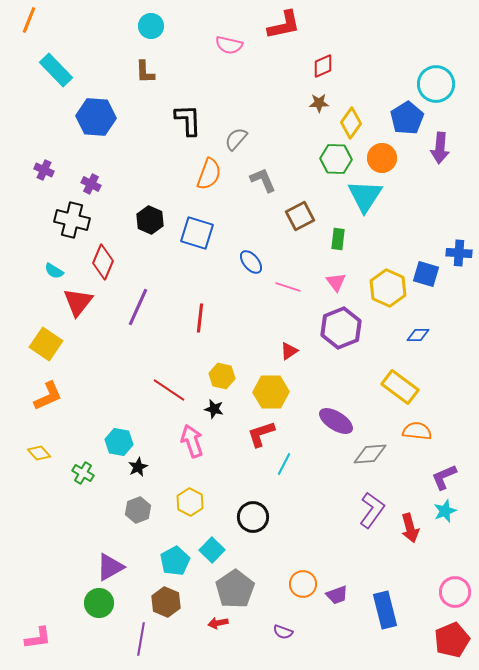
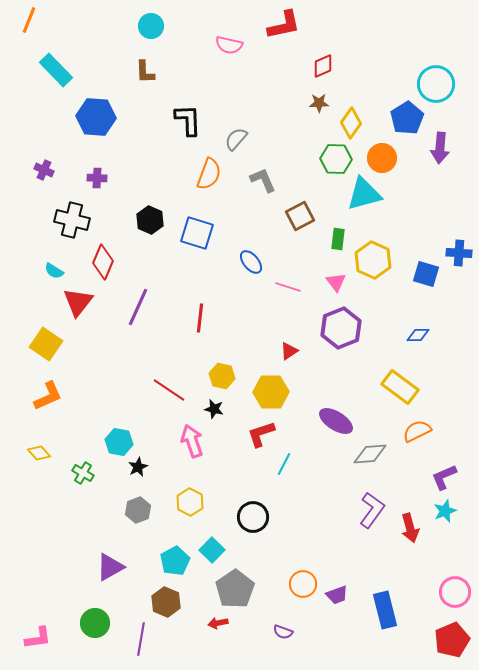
purple cross at (91, 184): moved 6 px right, 6 px up; rotated 24 degrees counterclockwise
cyan triangle at (365, 196): moved 1 px left, 2 px up; rotated 42 degrees clockwise
yellow hexagon at (388, 288): moved 15 px left, 28 px up
orange semicircle at (417, 431): rotated 32 degrees counterclockwise
green circle at (99, 603): moved 4 px left, 20 px down
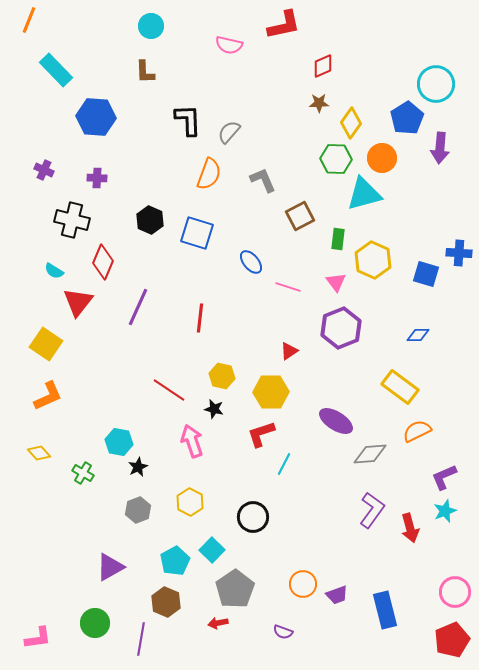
gray semicircle at (236, 139): moved 7 px left, 7 px up
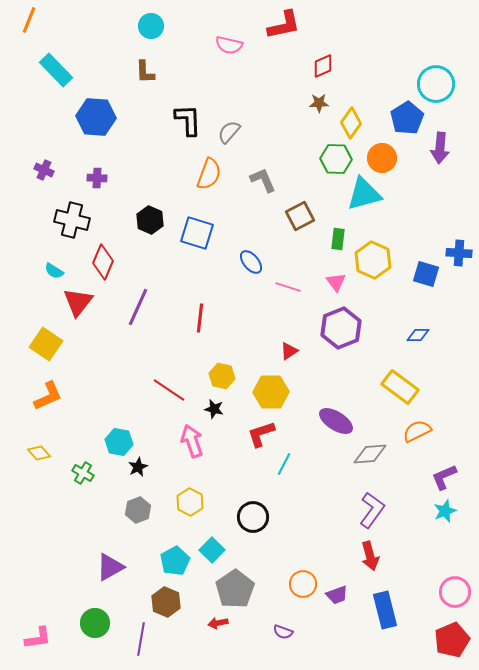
red arrow at (410, 528): moved 40 px left, 28 px down
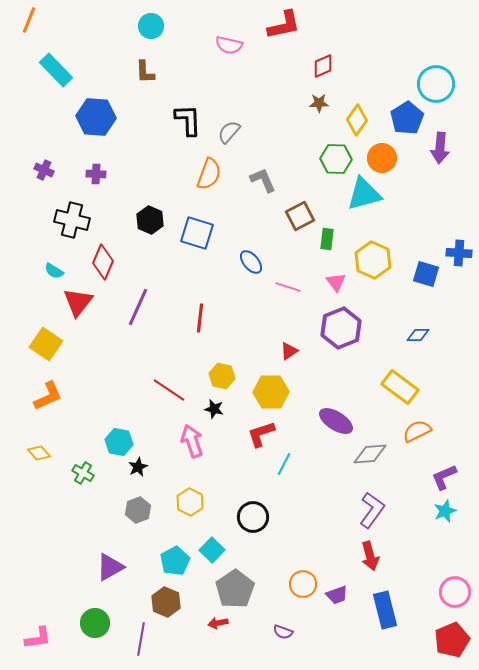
yellow diamond at (351, 123): moved 6 px right, 3 px up
purple cross at (97, 178): moved 1 px left, 4 px up
green rectangle at (338, 239): moved 11 px left
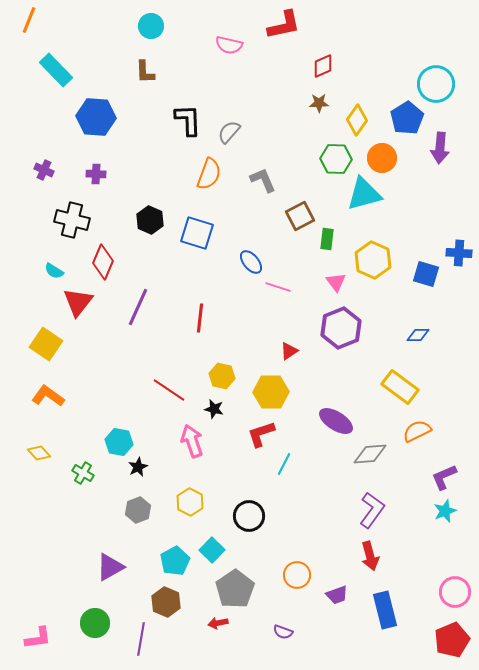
pink line at (288, 287): moved 10 px left
orange L-shape at (48, 396): rotated 120 degrees counterclockwise
black circle at (253, 517): moved 4 px left, 1 px up
orange circle at (303, 584): moved 6 px left, 9 px up
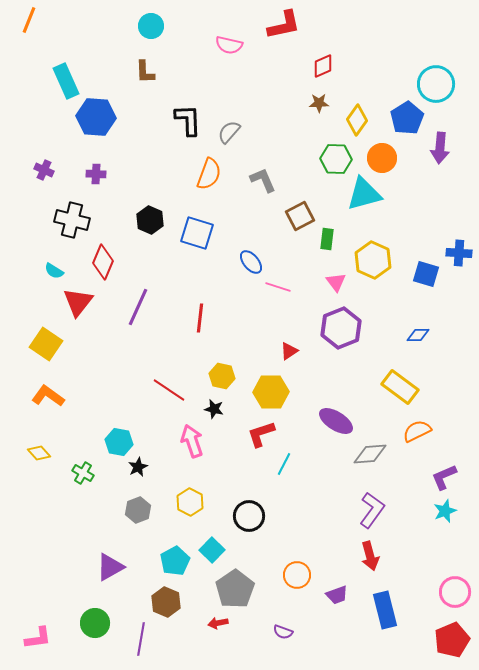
cyan rectangle at (56, 70): moved 10 px right, 11 px down; rotated 20 degrees clockwise
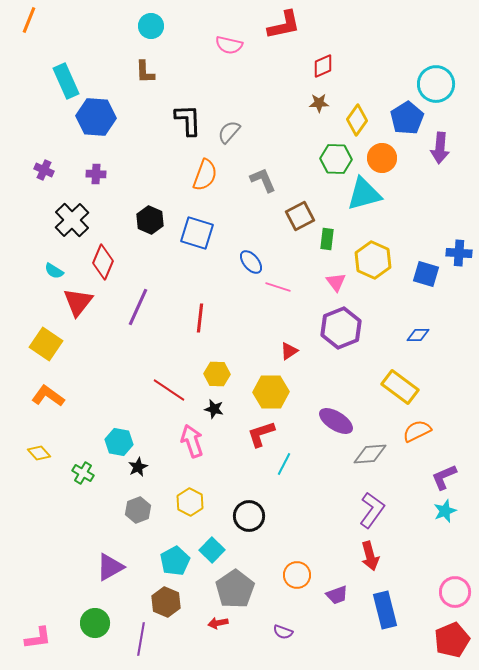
orange semicircle at (209, 174): moved 4 px left, 1 px down
black cross at (72, 220): rotated 32 degrees clockwise
yellow hexagon at (222, 376): moved 5 px left, 2 px up; rotated 10 degrees counterclockwise
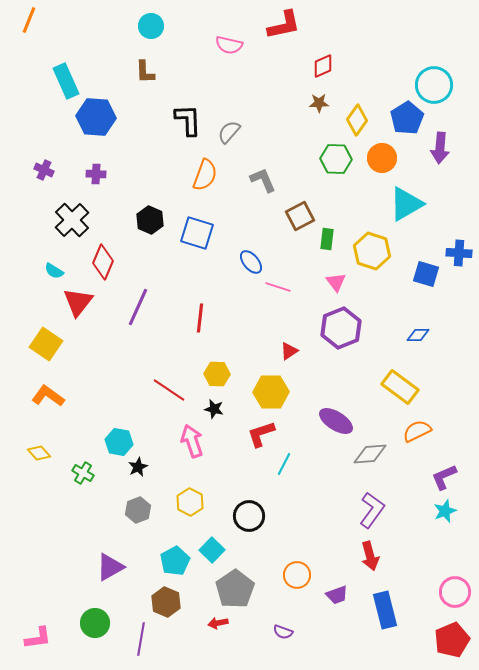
cyan circle at (436, 84): moved 2 px left, 1 px down
cyan triangle at (364, 194): moved 42 px right, 10 px down; rotated 15 degrees counterclockwise
yellow hexagon at (373, 260): moved 1 px left, 9 px up; rotated 6 degrees counterclockwise
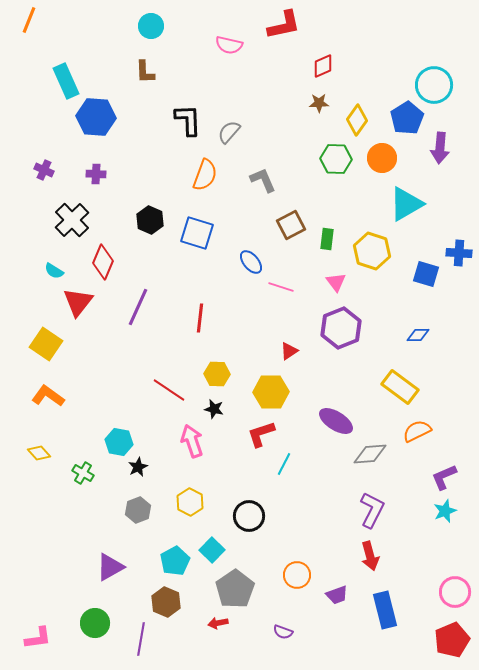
brown square at (300, 216): moved 9 px left, 9 px down
pink line at (278, 287): moved 3 px right
purple L-shape at (372, 510): rotated 9 degrees counterclockwise
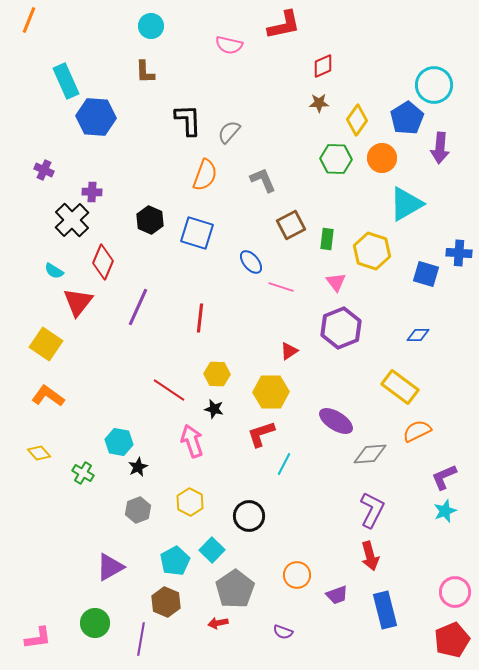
purple cross at (96, 174): moved 4 px left, 18 px down
